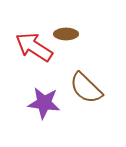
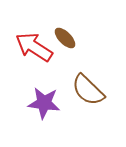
brown ellipse: moved 1 px left, 4 px down; rotated 45 degrees clockwise
brown semicircle: moved 2 px right, 2 px down
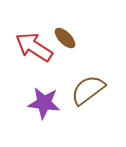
brown semicircle: rotated 99 degrees clockwise
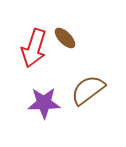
red arrow: moved 1 px down; rotated 105 degrees counterclockwise
purple star: rotated 8 degrees counterclockwise
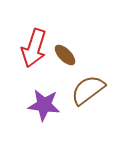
brown ellipse: moved 17 px down
purple star: moved 2 px down; rotated 8 degrees clockwise
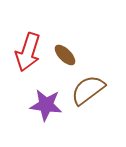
red arrow: moved 6 px left, 4 px down
purple star: moved 2 px right
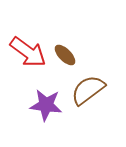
red arrow: rotated 72 degrees counterclockwise
